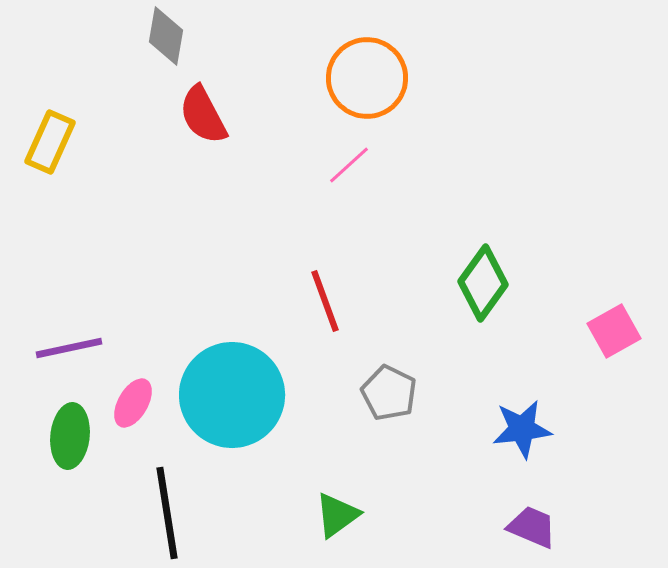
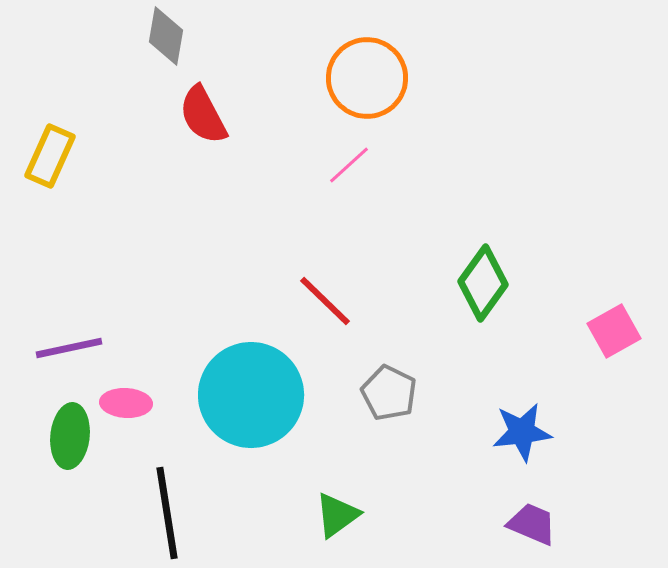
yellow rectangle: moved 14 px down
red line: rotated 26 degrees counterclockwise
cyan circle: moved 19 px right
pink ellipse: moved 7 px left; rotated 63 degrees clockwise
blue star: moved 3 px down
purple trapezoid: moved 3 px up
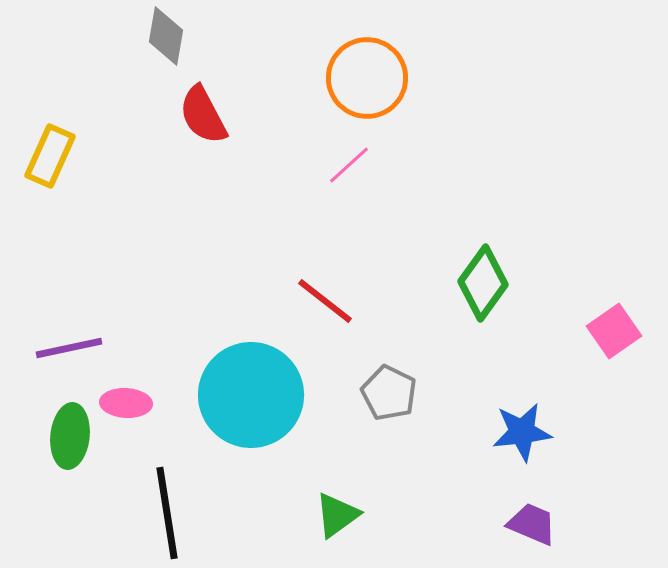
red line: rotated 6 degrees counterclockwise
pink square: rotated 6 degrees counterclockwise
